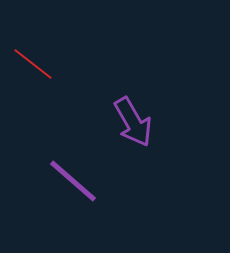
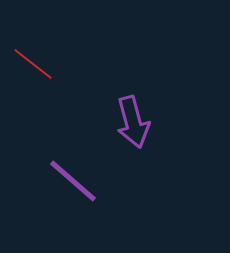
purple arrow: rotated 15 degrees clockwise
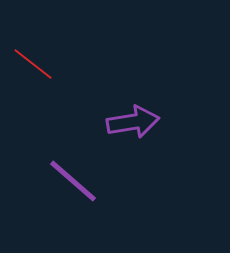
purple arrow: rotated 84 degrees counterclockwise
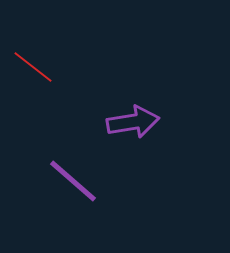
red line: moved 3 px down
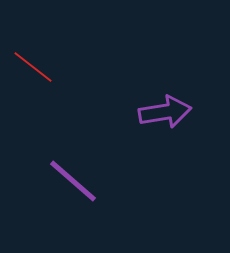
purple arrow: moved 32 px right, 10 px up
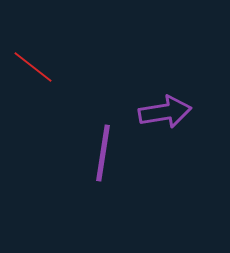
purple line: moved 30 px right, 28 px up; rotated 58 degrees clockwise
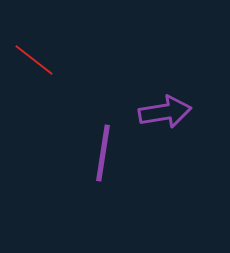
red line: moved 1 px right, 7 px up
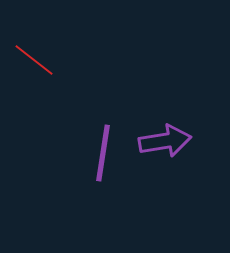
purple arrow: moved 29 px down
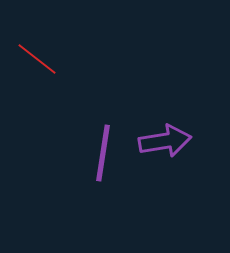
red line: moved 3 px right, 1 px up
